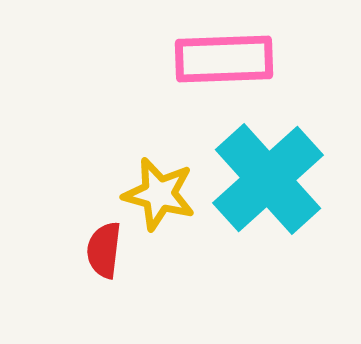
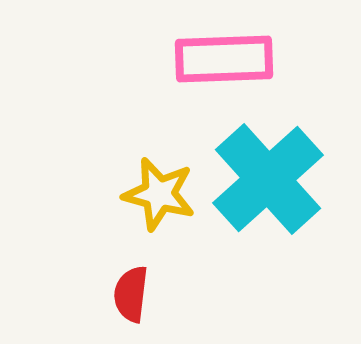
red semicircle: moved 27 px right, 44 px down
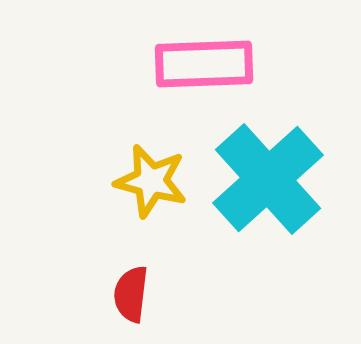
pink rectangle: moved 20 px left, 5 px down
yellow star: moved 8 px left, 13 px up
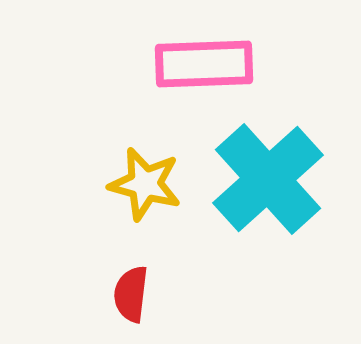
yellow star: moved 6 px left, 3 px down
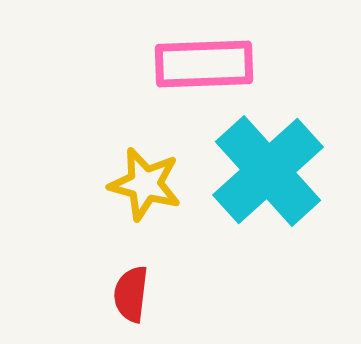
cyan cross: moved 8 px up
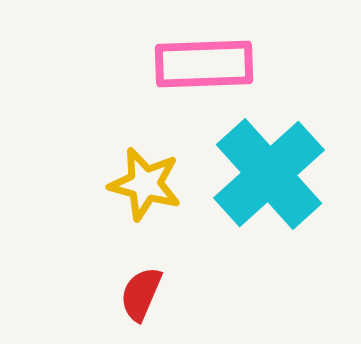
cyan cross: moved 1 px right, 3 px down
red semicircle: moved 10 px right; rotated 16 degrees clockwise
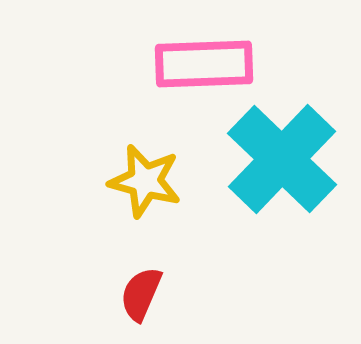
cyan cross: moved 13 px right, 15 px up; rotated 4 degrees counterclockwise
yellow star: moved 3 px up
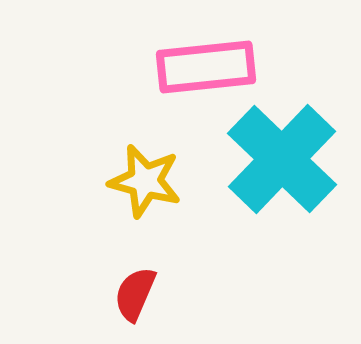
pink rectangle: moved 2 px right, 3 px down; rotated 4 degrees counterclockwise
red semicircle: moved 6 px left
